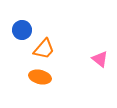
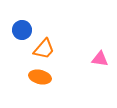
pink triangle: rotated 30 degrees counterclockwise
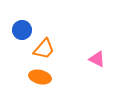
pink triangle: moved 3 px left; rotated 18 degrees clockwise
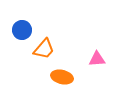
pink triangle: rotated 30 degrees counterclockwise
orange ellipse: moved 22 px right
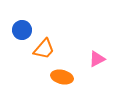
pink triangle: rotated 24 degrees counterclockwise
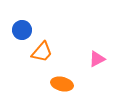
orange trapezoid: moved 2 px left, 3 px down
orange ellipse: moved 7 px down
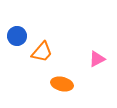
blue circle: moved 5 px left, 6 px down
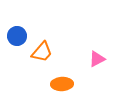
orange ellipse: rotated 15 degrees counterclockwise
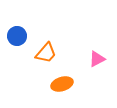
orange trapezoid: moved 4 px right, 1 px down
orange ellipse: rotated 15 degrees counterclockwise
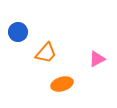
blue circle: moved 1 px right, 4 px up
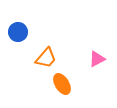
orange trapezoid: moved 5 px down
orange ellipse: rotated 75 degrees clockwise
